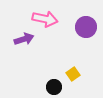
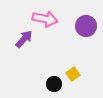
purple circle: moved 1 px up
purple arrow: rotated 30 degrees counterclockwise
black circle: moved 3 px up
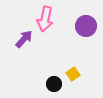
pink arrow: rotated 90 degrees clockwise
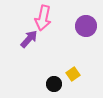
pink arrow: moved 2 px left, 1 px up
purple arrow: moved 5 px right
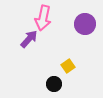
purple circle: moved 1 px left, 2 px up
yellow square: moved 5 px left, 8 px up
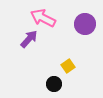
pink arrow: rotated 105 degrees clockwise
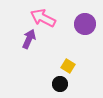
purple arrow: rotated 18 degrees counterclockwise
yellow square: rotated 24 degrees counterclockwise
black circle: moved 6 px right
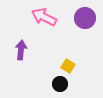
pink arrow: moved 1 px right, 1 px up
purple circle: moved 6 px up
purple arrow: moved 8 px left, 11 px down; rotated 18 degrees counterclockwise
